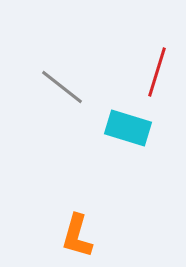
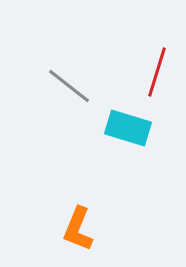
gray line: moved 7 px right, 1 px up
orange L-shape: moved 1 px right, 7 px up; rotated 6 degrees clockwise
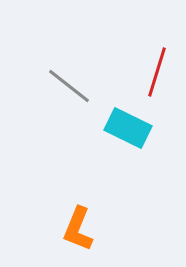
cyan rectangle: rotated 9 degrees clockwise
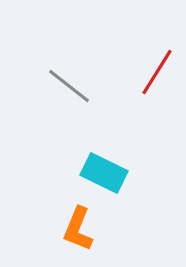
red line: rotated 15 degrees clockwise
cyan rectangle: moved 24 px left, 45 px down
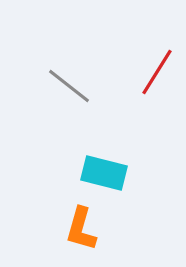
cyan rectangle: rotated 12 degrees counterclockwise
orange L-shape: moved 3 px right; rotated 6 degrees counterclockwise
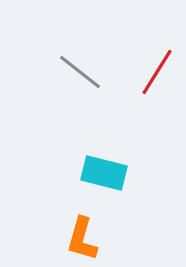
gray line: moved 11 px right, 14 px up
orange L-shape: moved 1 px right, 10 px down
